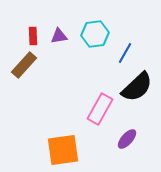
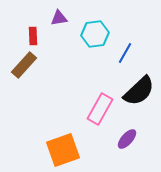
purple triangle: moved 18 px up
black semicircle: moved 2 px right, 4 px down
orange square: rotated 12 degrees counterclockwise
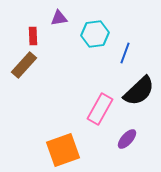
blue line: rotated 10 degrees counterclockwise
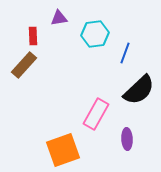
black semicircle: moved 1 px up
pink rectangle: moved 4 px left, 5 px down
purple ellipse: rotated 45 degrees counterclockwise
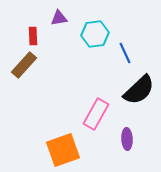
blue line: rotated 45 degrees counterclockwise
